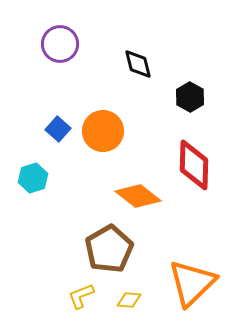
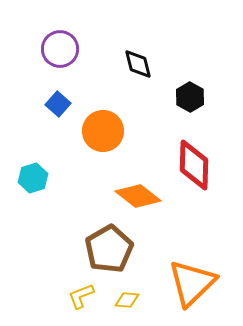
purple circle: moved 5 px down
blue square: moved 25 px up
yellow diamond: moved 2 px left
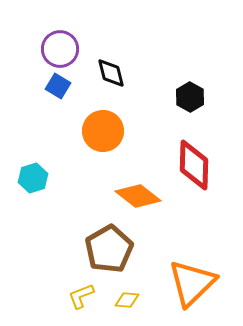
black diamond: moved 27 px left, 9 px down
blue square: moved 18 px up; rotated 10 degrees counterclockwise
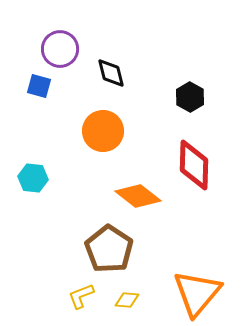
blue square: moved 19 px left; rotated 15 degrees counterclockwise
cyan hexagon: rotated 24 degrees clockwise
brown pentagon: rotated 9 degrees counterclockwise
orange triangle: moved 5 px right, 10 px down; rotated 6 degrees counterclockwise
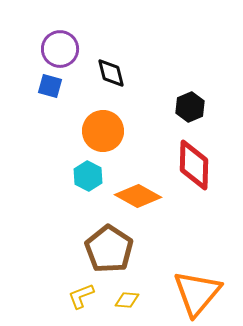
blue square: moved 11 px right
black hexagon: moved 10 px down; rotated 8 degrees clockwise
cyan hexagon: moved 55 px right, 2 px up; rotated 20 degrees clockwise
orange diamond: rotated 9 degrees counterclockwise
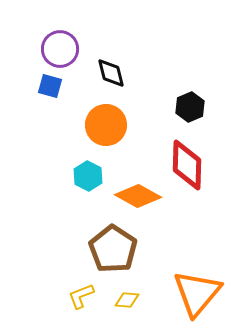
orange circle: moved 3 px right, 6 px up
red diamond: moved 7 px left
brown pentagon: moved 4 px right
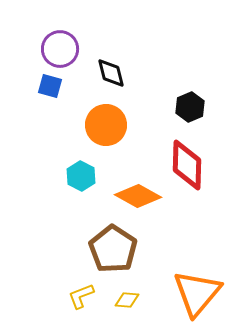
cyan hexagon: moved 7 px left
